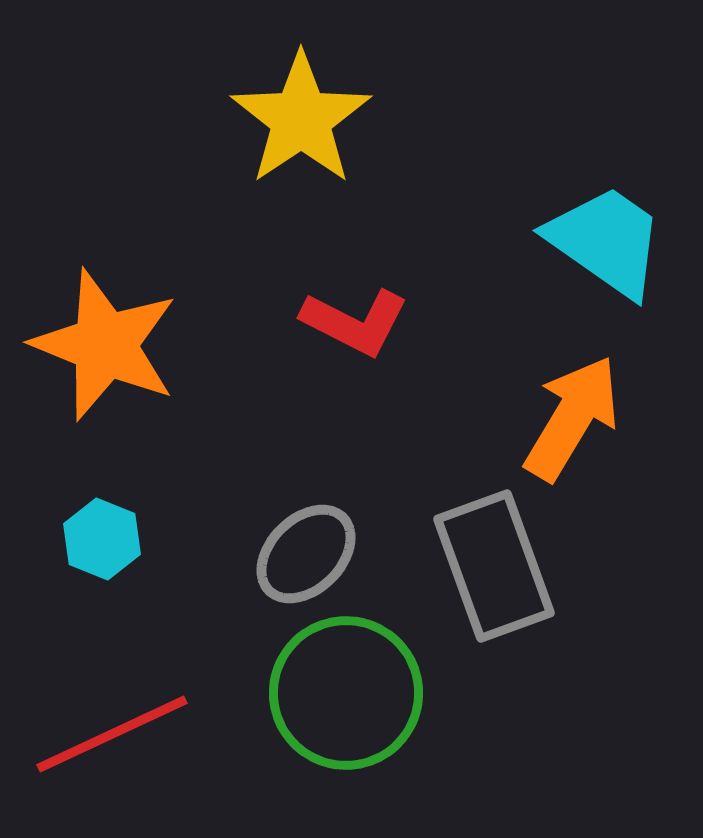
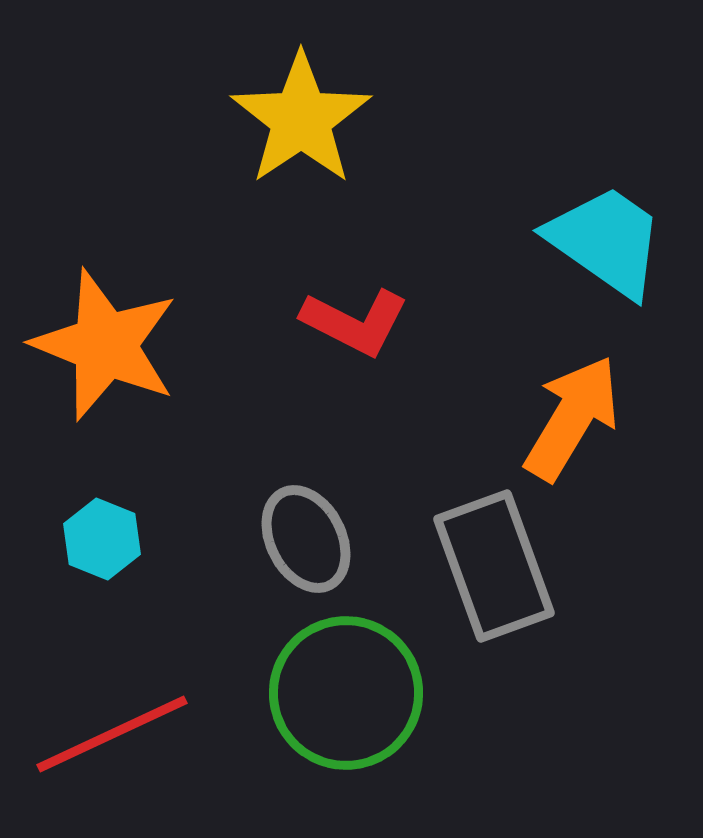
gray ellipse: moved 15 px up; rotated 72 degrees counterclockwise
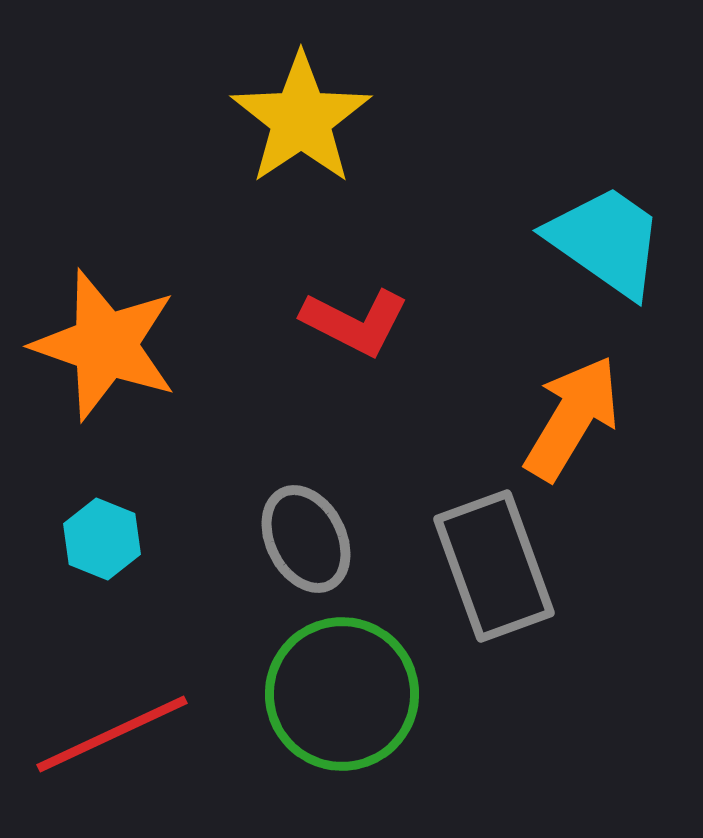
orange star: rotated 3 degrees counterclockwise
green circle: moved 4 px left, 1 px down
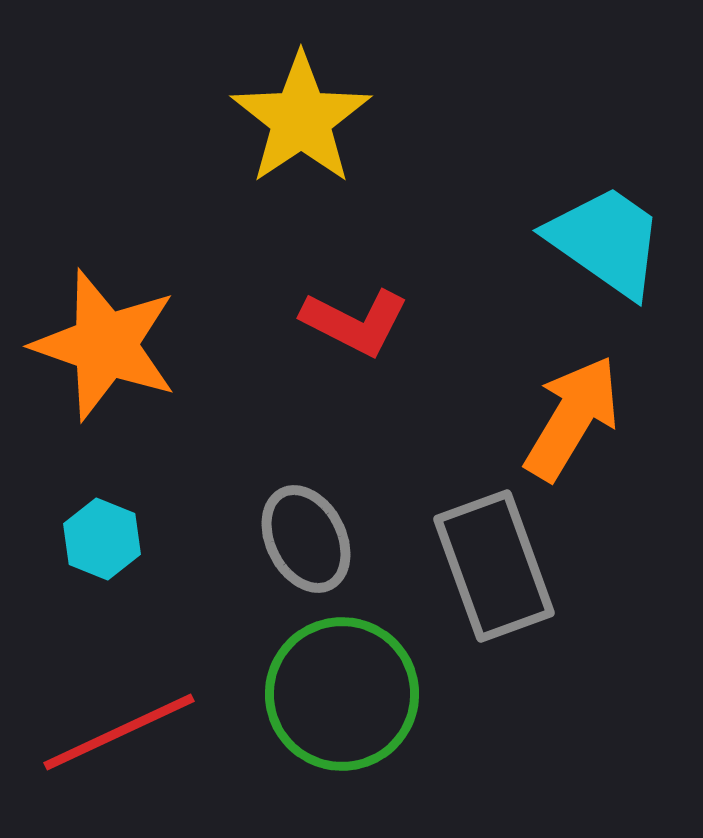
red line: moved 7 px right, 2 px up
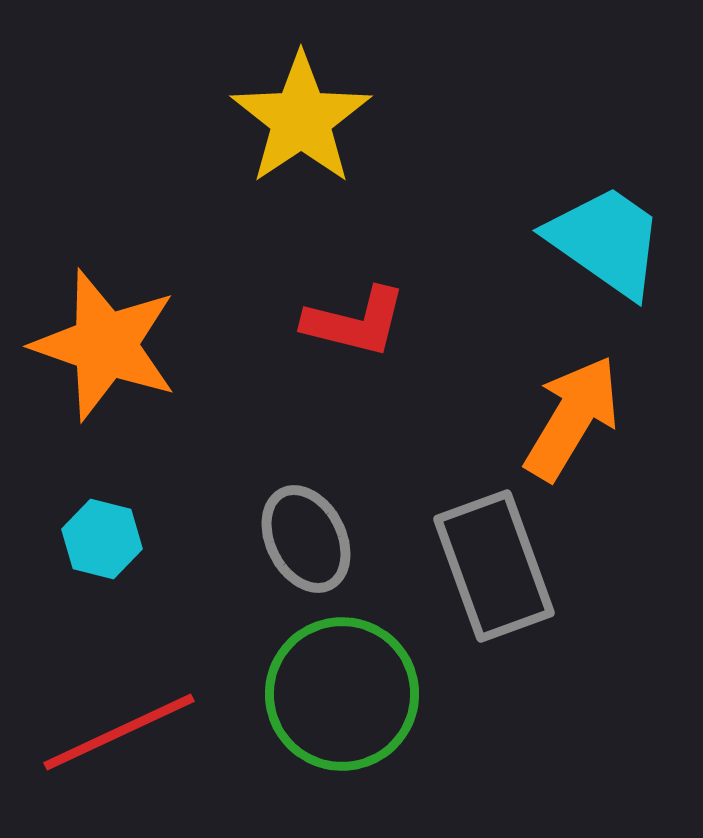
red L-shape: rotated 13 degrees counterclockwise
cyan hexagon: rotated 8 degrees counterclockwise
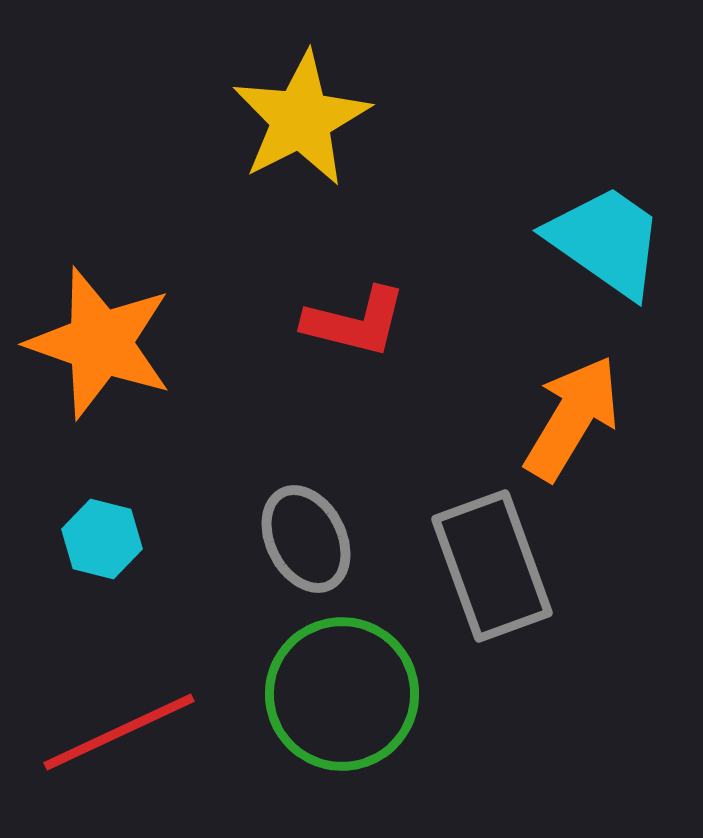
yellow star: rotated 7 degrees clockwise
orange star: moved 5 px left, 2 px up
gray rectangle: moved 2 px left
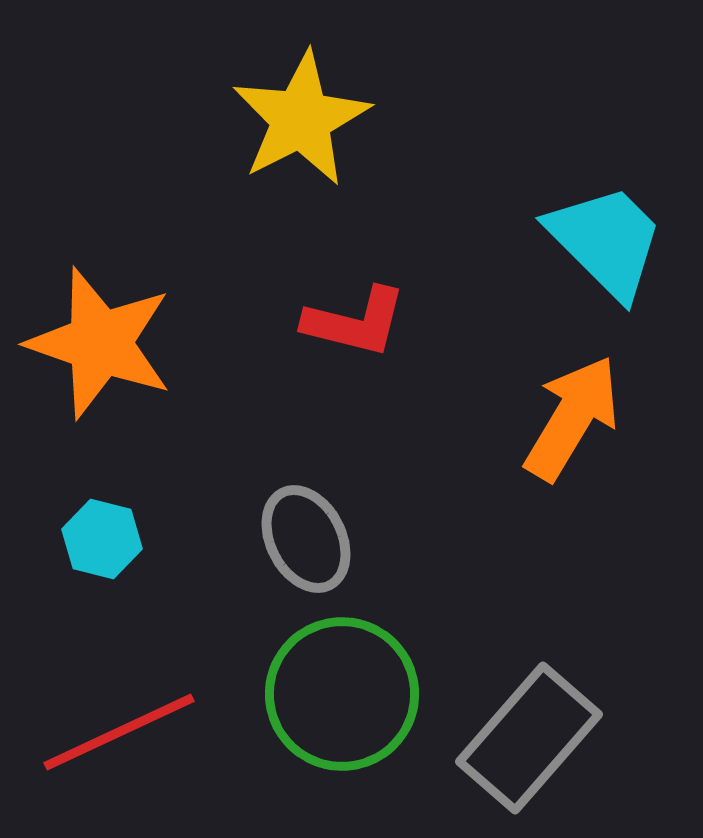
cyan trapezoid: rotated 10 degrees clockwise
gray rectangle: moved 37 px right, 172 px down; rotated 61 degrees clockwise
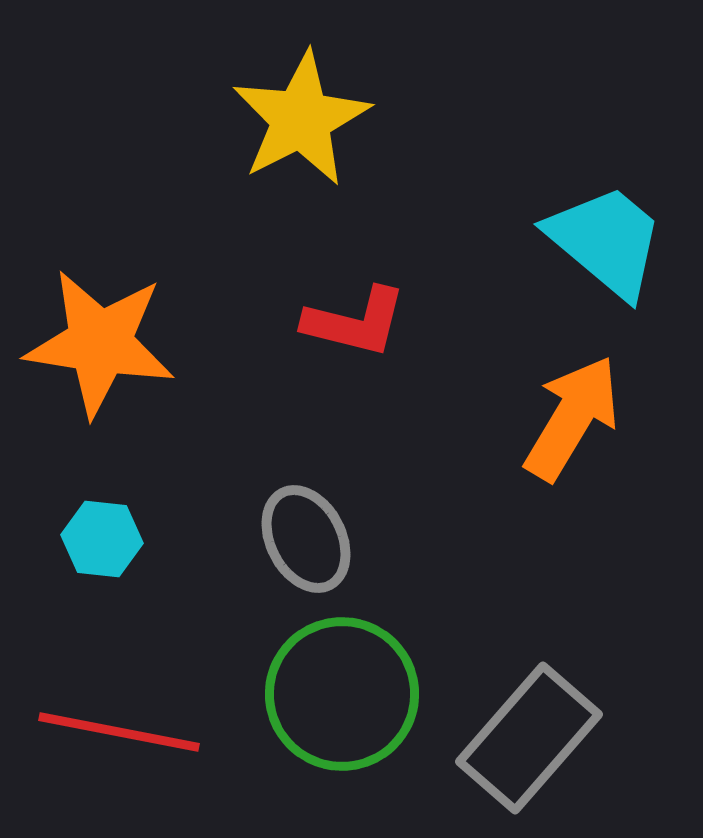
cyan trapezoid: rotated 5 degrees counterclockwise
orange star: rotated 10 degrees counterclockwise
cyan hexagon: rotated 8 degrees counterclockwise
red line: rotated 36 degrees clockwise
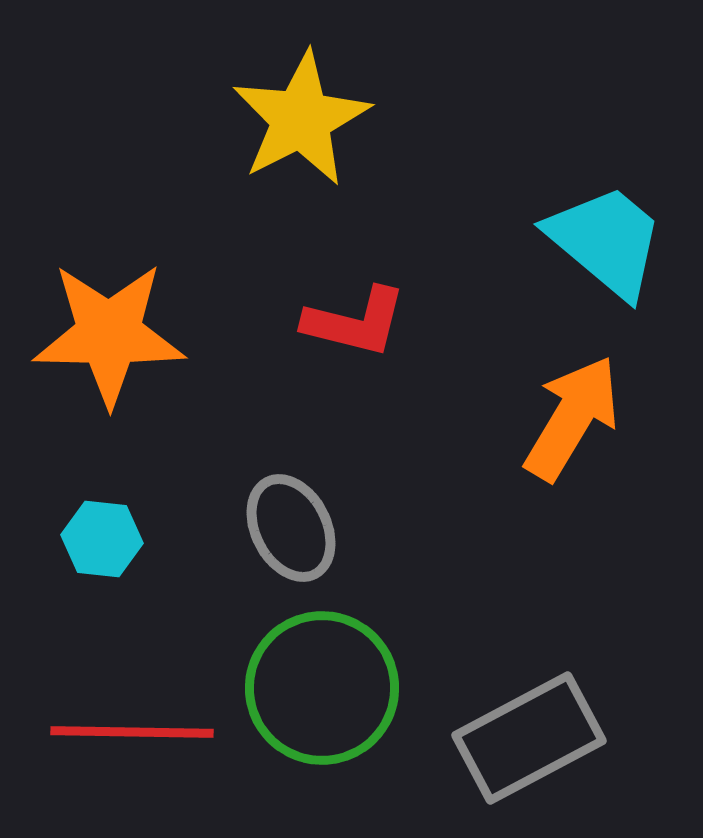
orange star: moved 9 px right, 9 px up; rotated 8 degrees counterclockwise
gray ellipse: moved 15 px left, 11 px up
green circle: moved 20 px left, 6 px up
red line: moved 13 px right; rotated 10 degrees counterclockwise
gray rectangle: rotated 21 degrees clockwise
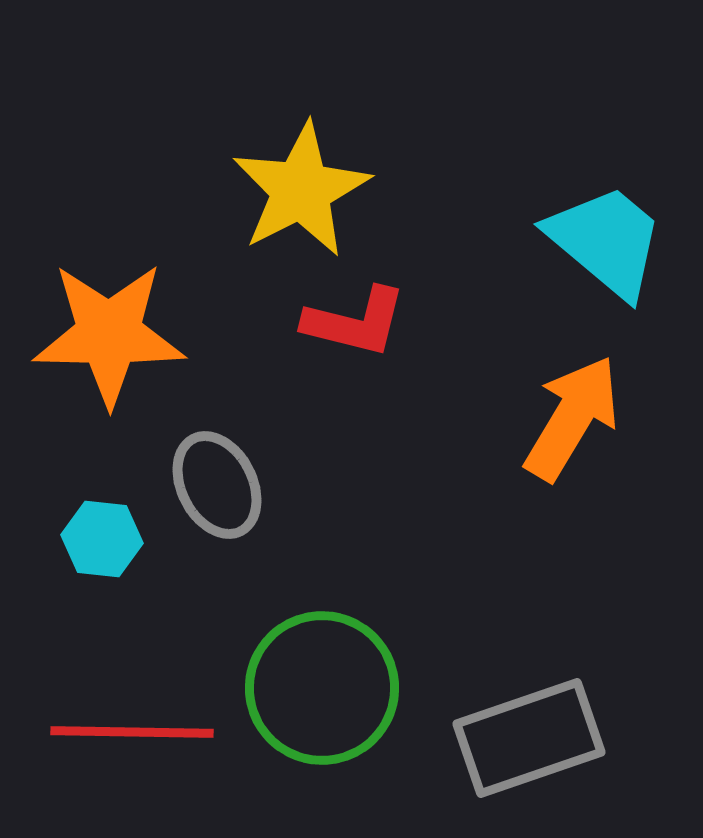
yellow star: moved 71 px down
gray ellipse: moved 74 px left, 43 px up
gray rectangle: rotated 9 degrees clockwise
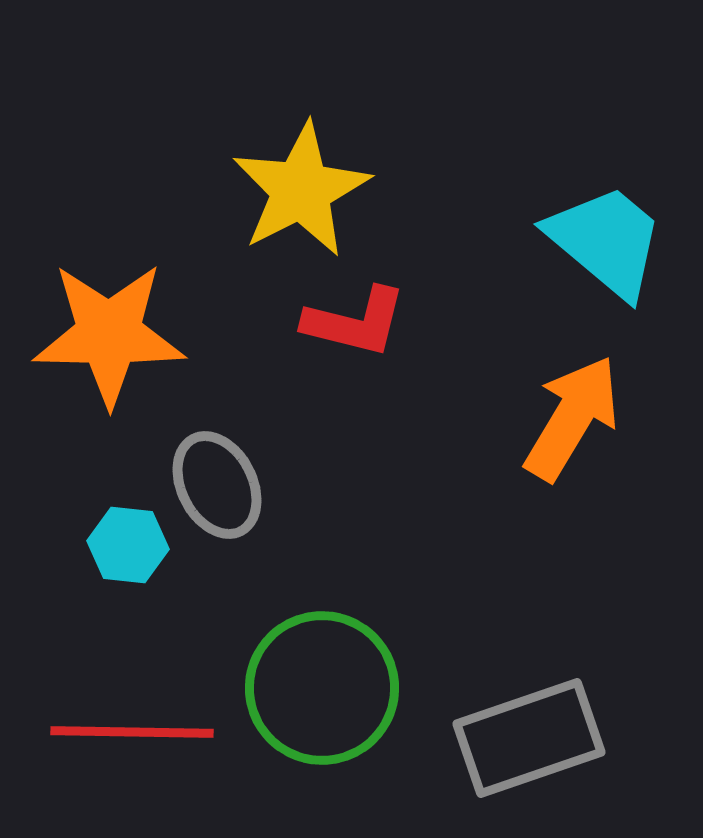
cyan hexagon: moved 26 px right, 6 px down
